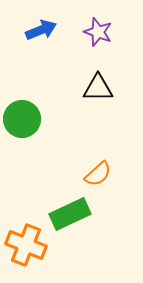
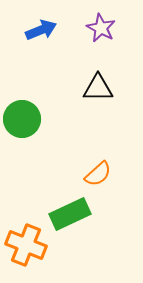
purple star: moved 3 px right, 4 px up; rotated 8 degrees clockwise
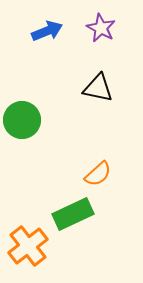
blue arrow: moved 6 px right, 1 px down
black triangle: rotated 12 degrees clockwise
green circle: moved 1 px down
green rectangle: moved 3 px right
orange cross: moved 2 px right, 1 px down; rotated 30 degrees clockwise
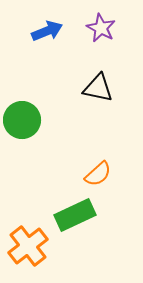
green rectangle: moved 2 px right, 1 px down
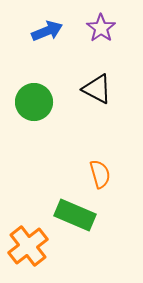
purple star: rotated 8 degrees clockwise
black triangle: moved 1 px left, 1 px down; rotated 16 degrees clockwise
green circle: moved 12 px right, 18 px up
orange semicircle: moved 2 px right; rotated 64 degrees counterclockwise
green rectangle: rotated 48 degrees clockwise
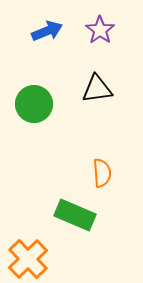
purple star: moved 1 px left, 2 px down
black triangle: rotated 36 degrees counterclockwise
green circle: moved 2 px down
orange semicircle: moved 2 px right, 1 px up; rotated 12 degrees clockwise
orange cross: moved 13 px down; rotated 6 degrees counterclockwise
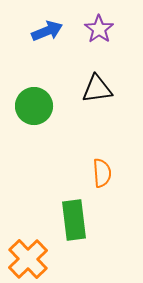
purple star: moved 1 px left, 1 px up
green circle: moved 2 px down
green rectangle: moved 1 px left, 5 px down; rotated 60 degrees clockwise
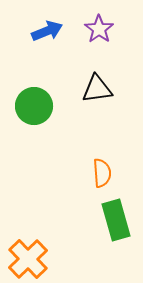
green rectangle: moved 42 px right; rotated 9 degrees counterclockwise
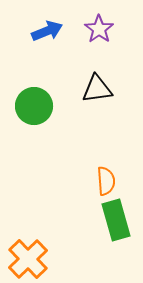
orange semicircle: moved 4 px right, 8 px down
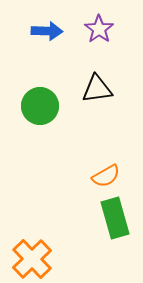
blue arrow: rotated 24 degrees clockwise
green circle: moved 6 px right
orange semicircle: moved 5 px up; rotated 64 degrees clockwise
green rectangle: moved 1 px left, 2 px up
orange cross: moved 4 px right
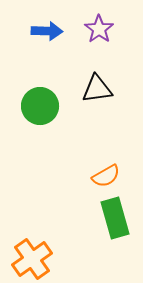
orange cross: rotated 9 degrees clockwise
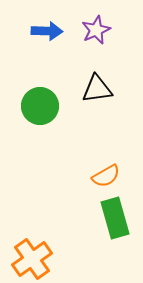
purple star: moved 3 px left, 1 px down; rotated 12 degrees clockwise
